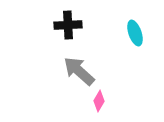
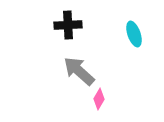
cyan ellipse: moved 1 px left, 1 px down
pink diamond: moved 2 px up
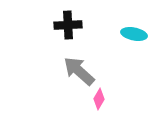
cyan ellipse: rotated 60 degrees counterclockwise
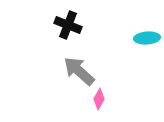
black cross: rotated 24 degrees clockwise
cyan ellipse: moved 13 px right, 4 px down; rotated 15 degrees counterclockwise
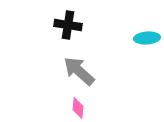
black cross: rotated 12 degrees counterclockwise
pink diamond: moved 21 px left, 9 px down; rotated 25 degrees counterclockwise
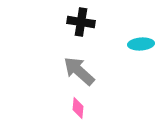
black cross: moved 13 px right, 3 px up
cyan ellipse: moved 6 px left, 6 px down
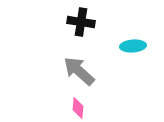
cyan ellipse: moved 8 px left, 2 px down
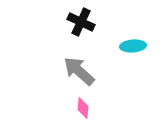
black cross: rotated 16 degrees clockwise
pink diamond: moved 5 px right
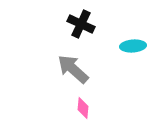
black cross: moved 2 px down
gray arrow: moved 6 px left, 2 px up
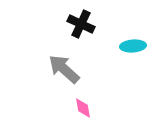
gray arrow: moved 9 px left
pink diamond: rotated 15 degrees counterclockwise
